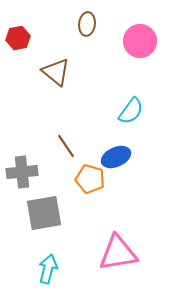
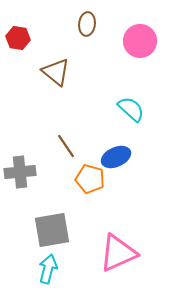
red hexagon: rotated 20 degrees clockwise
cyan semicircle: moved 2 px up; rotated 84 degrees counterclockwise
gray cross: moved 2 px left
gray square: moved 8 px right, 17 px down
pink triangle: rotated 15 degrees counterclockwise
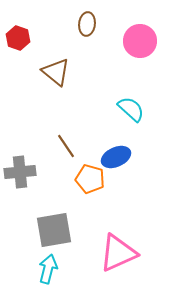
red hexagon: rotated 10 degrees clockwise
gray square: moved 2 px right
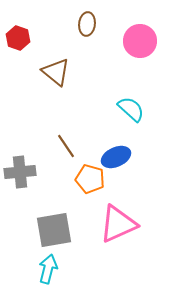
pink triangle: moved 29 px up
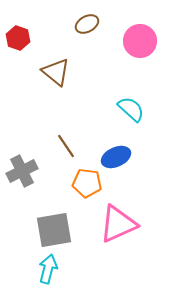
brown ellipse: rotated 55 degrees clockwise
gray cross: moved 2 px right, 1 px up; rotated 20 degrees counterclockwise
orange pentagon: moved 3 px left, 4 px down; rotated 8 degrees counterclockwise
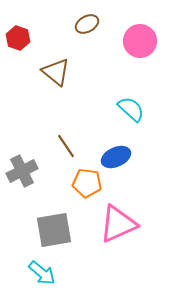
cyan arrow: moved 6 px left, 4 px down; rotated 116 degrees clockwise
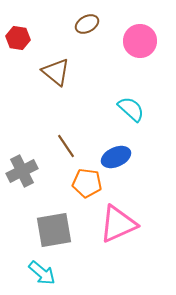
red hexagon: rotated 10 degrees counterclockwise
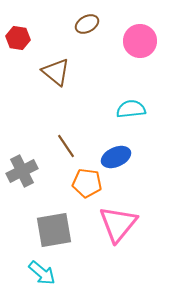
cyan semicircle: rotated 48 degrees counterclockwise
pink triangle: rotated 27 degrees counterclockwise
